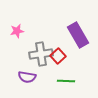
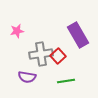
green line: rotated 12 degrees counterclockwise
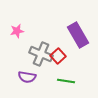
gray cross: rotated 30 degrees clockwise
green line: rotated 18 degrees clockwise
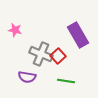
pink star: moved 2 px left, 1 px up; rotated 24 degrees clockwise
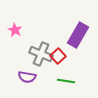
pink star: rotated 16 degrees clockwise
purple rectangle: rotated 60 degrees clockwise
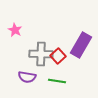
purple rectangle: moved 3 px right, 10 px down
gray cross: rotated 20 degrees counterclockwise
green line: moved 9 px left
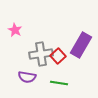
gray cross: rotated 10 degrees counterclockwise
green line: moved 2 px right, 2 px down
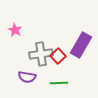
green line: rotated 12 degrees counterclockwise
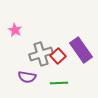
purple rectangle: moved 5 px down; rotated 65 degrees counterclockwise
gray cross: rotated 10 degrees counterclockwise
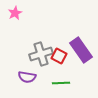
pink star: moved 17 px up; rotated 16 degrees clockwise
red square: moved 1 px right; rotated 21 degrees counterclockwise
green line: moved 2 px right
